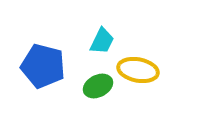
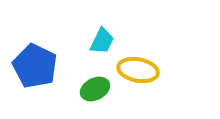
blue pentagon: moved 8 px left; rotated 12 degrees clockwise
green ellipse: moved 3 px left, 3 px down
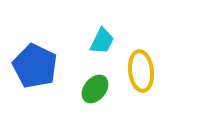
yellow ellipse: moved 3 px right, 1 px down; rotated 72 degrees clockwise
green ellipse: rotated 24 degrees counterclockwise
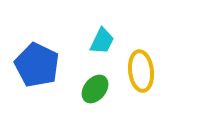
blue pentagon: moved 2 px right, 1 px up
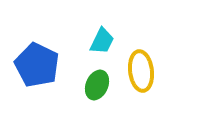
green ellipse: moved 2 px right, 4 px up; rotated 16 degrees counterclockwise
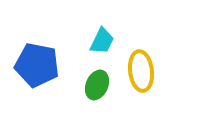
blue pentagon: rotated 15 degrees counterclockwise
